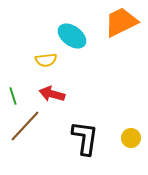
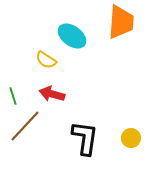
orange trapezoid: rotated 120 degrees clockwise
yellow semicircle: rotated 40 degrees clockwise
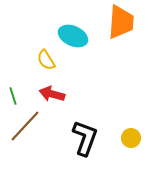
cyan ellipse: moved 1 px right; rotated 12 degrees counterclockwise
yellow semicircle: rotated 25 degrees clockwise
black L-shape: rotated 12 degrees clockwise
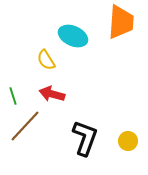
yellow circle: moved 3 px left, 3 px down
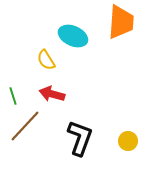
black L-shape: moved 5 px left
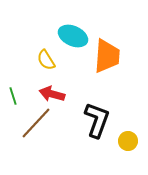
orange trapezoid: moved 14 px left, 34 px down
brown line: moved 11 px right, 3 px up
black L-shape: moved 17 px right, 18 px up
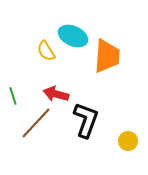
yellow semicircle: moved 9 px up
red arrow: moved 4 px right
black L-shape: moved 11 px left
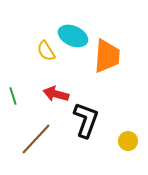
brown line: moved 16 px down
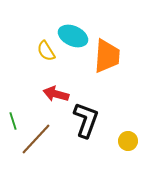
green line: moved 25 px down
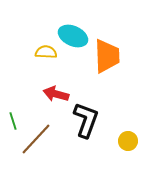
yellow semicircle: moved 1 px down; rotated 125 degrees clockwise
orange trapezoid: rotated 6 degrees counterclockwise
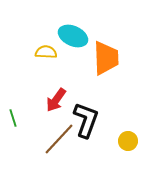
orange trapezoid: moved 1 px left, 2 px down
red arrow: moved 6 px down; rotated 70 degrees counterclockwise
green line: moved 3 px up
brown line: moved 23 px right
